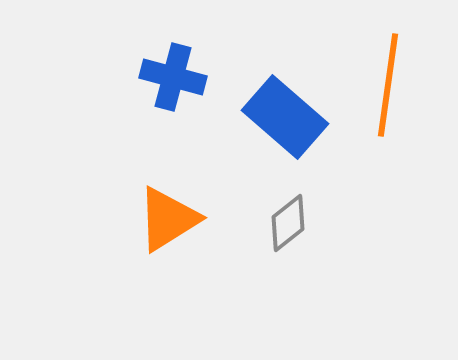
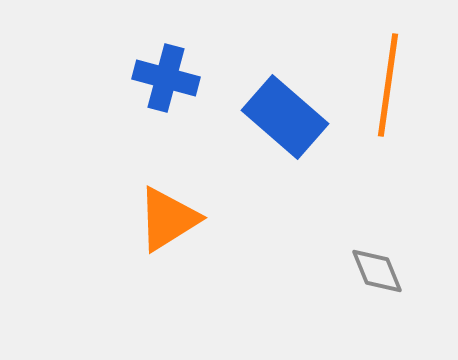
blue cross: moved 7 px left, 1 px down
gray diamond: moved 89 px right, 48 px down; rotated 74 degrees counterclockwise
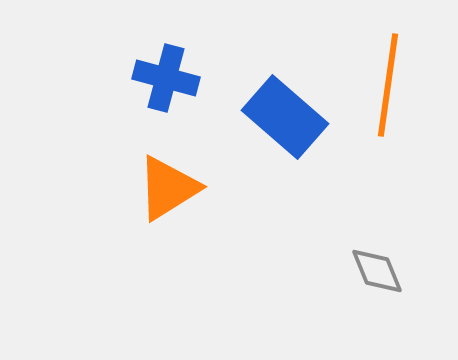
orange triangle: moved 31 px up
